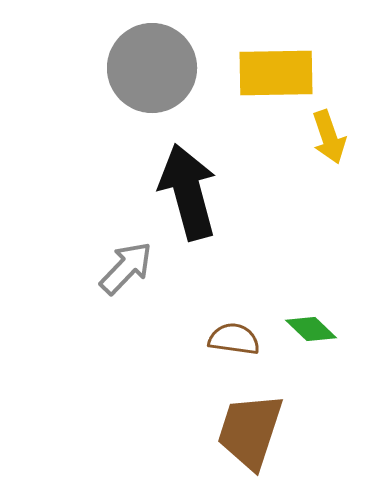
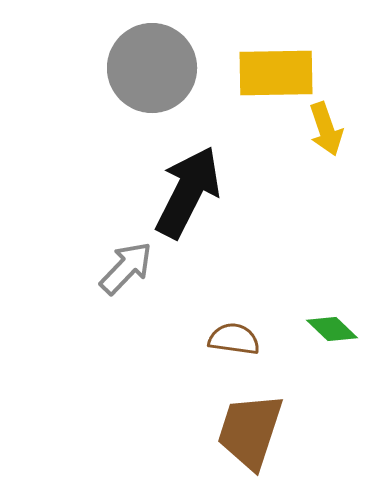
yellow arrow: moved 3 px left, 8 px up
black arrow: rotated 42 degrees clockwise
green diamond: moved 21 px right
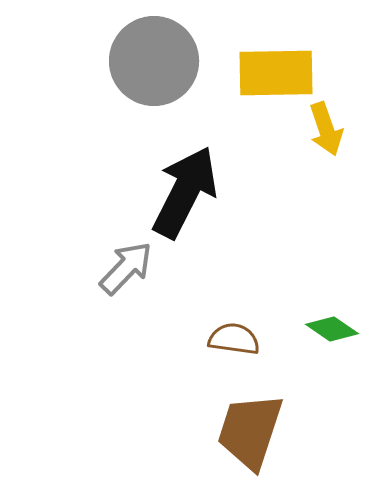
gray circle: moved 2 px right, 7 px up
black arrow: moved 3 px left
green diamond: rotated 9 degrees counterclockwise
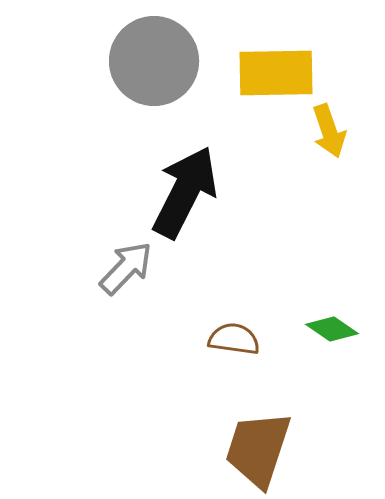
yellow arrow: moved 3 px right, 2 px down
brown trapezoid: moved 8 px right, 18 px down
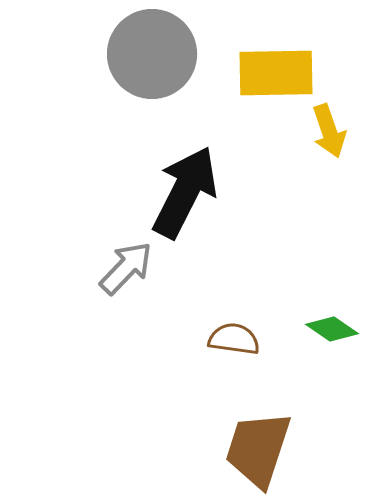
gray circle: moved 2 px left, 7 px up
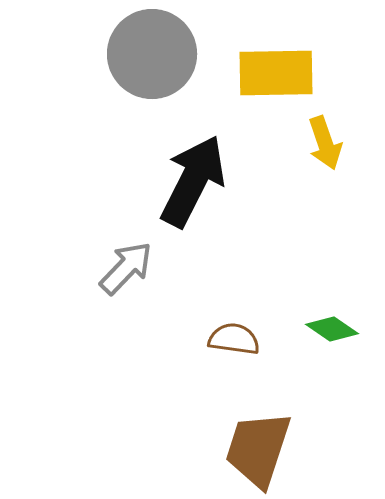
yellow arrow: moved 4 px left, 12 px down
black arrow: moved 8 px right, 11 px up
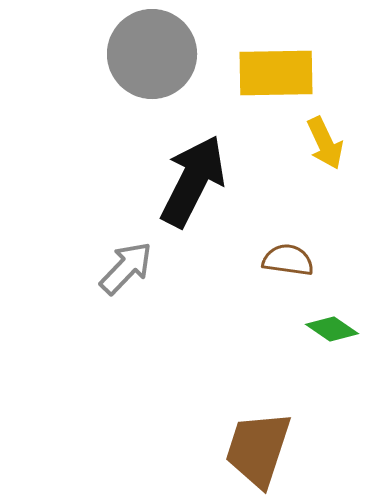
yellow arrow: rotated 6 degrees counterclockwise
brown semicircle: moved 54 px right, 79 px up
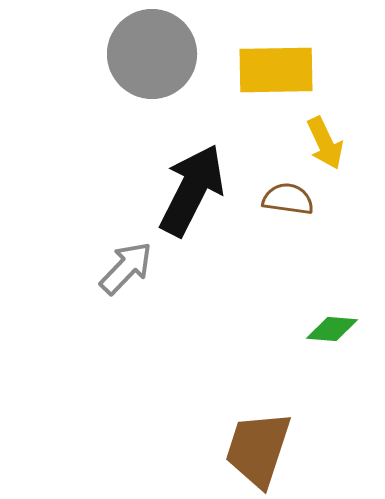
yellow rectangle: moved 3 px up
black arrow: moved 1 px left, 9 px down
brown semicircle: moved 61 px up
green diamond: rotated 30 degrees counterclockwise
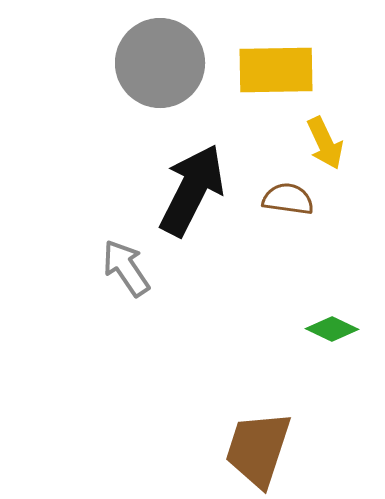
gray circle: moved 8 px right, 9 px down
gray arrow: rotated 78 degrees counterclockwise
green diamond: rotated 21 degrees clockwise
